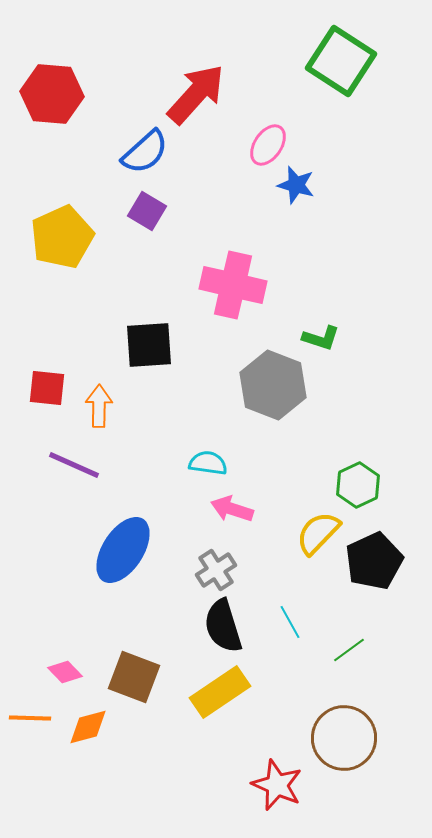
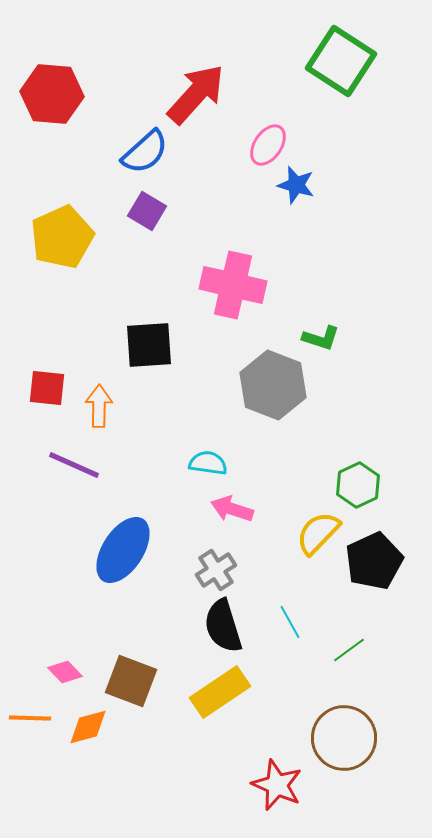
brown square: moved 3 px left, 4 px down
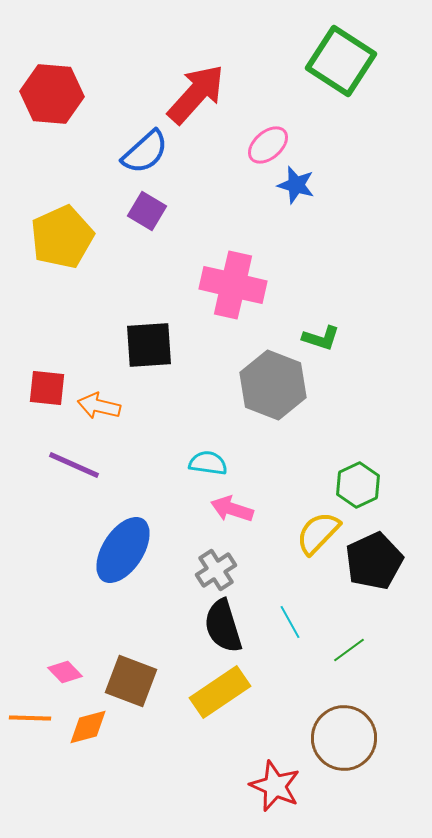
pink ellipse: rotated 15 degrees clockwise
orange arrow: rotated 78 degrees counterclockwise
red star: moved 2 px left, 1 px down
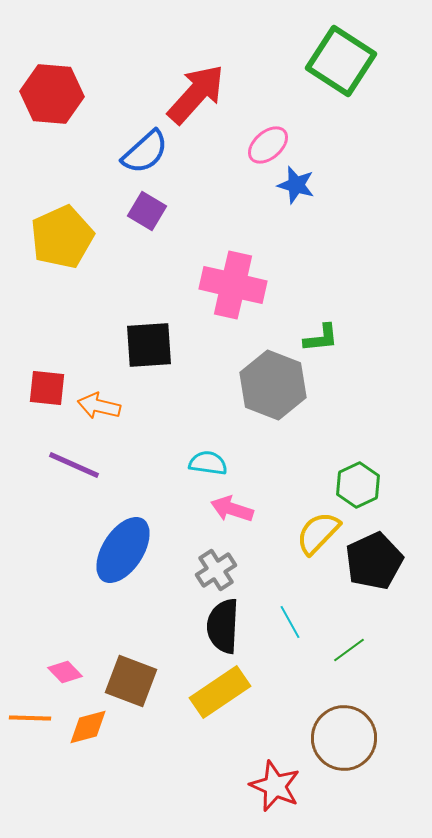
green L-shape: rotated 24 degrees counterclockwise
black semicircle: rotated 20 degrees clockwise
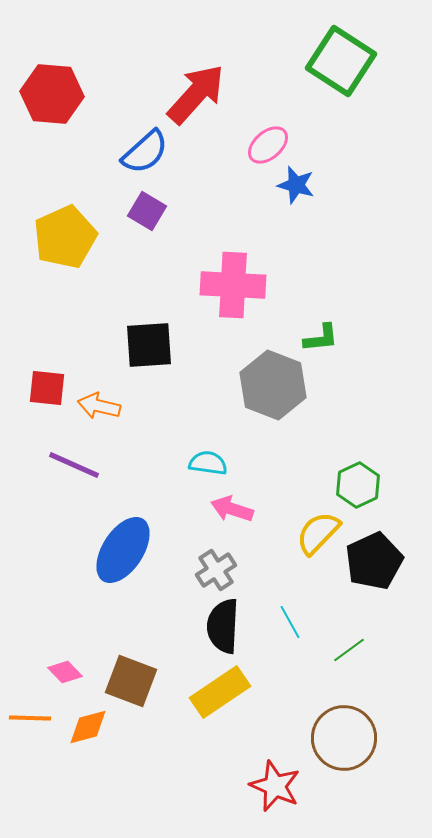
yellow pentagon: moved 3 px right
pink cross: rotated 10 degrees counterclockwise
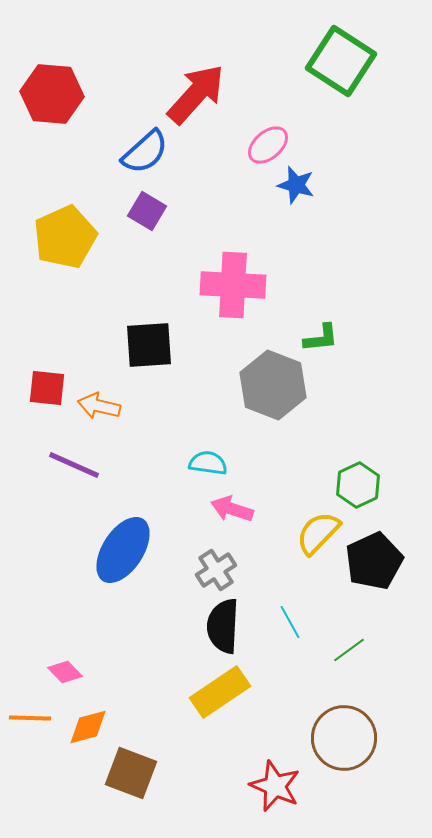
brown square: moved 92 px down
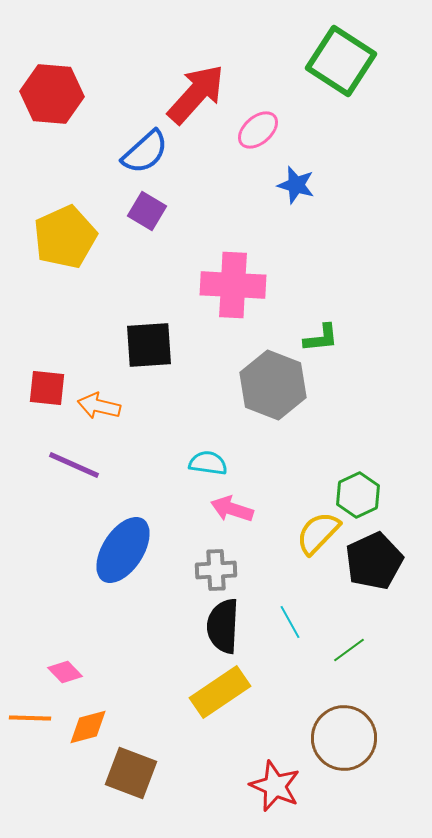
pink ellipse: moved 10 px left, 15 px up
green hexagon: moved 10 px down
gray cross: rotated 30 degrees clockwise
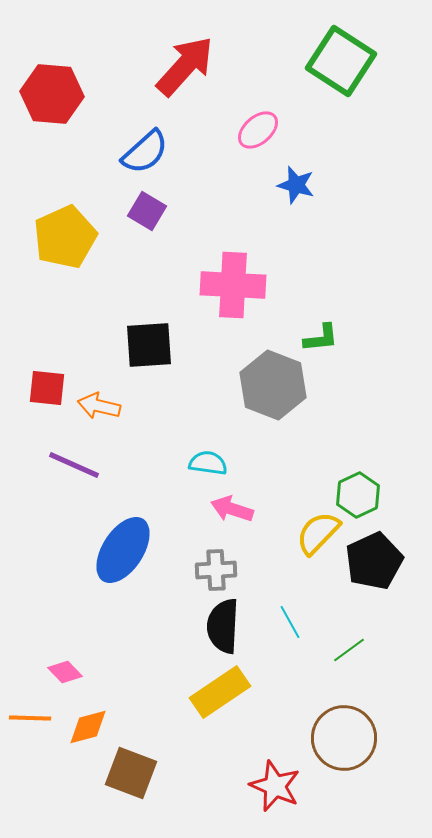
red arrow: moved 11 px left, 28 px up
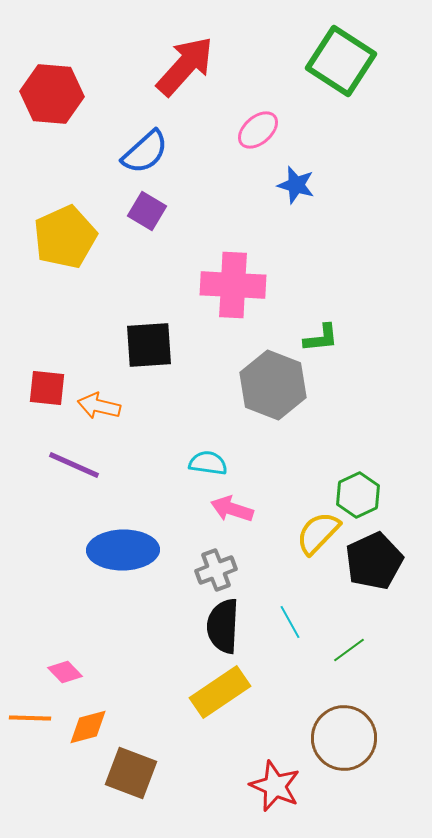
blue ellipse: rotated 56 degrees clockwise
gray cross: rotated 18 degrees counterclockwise
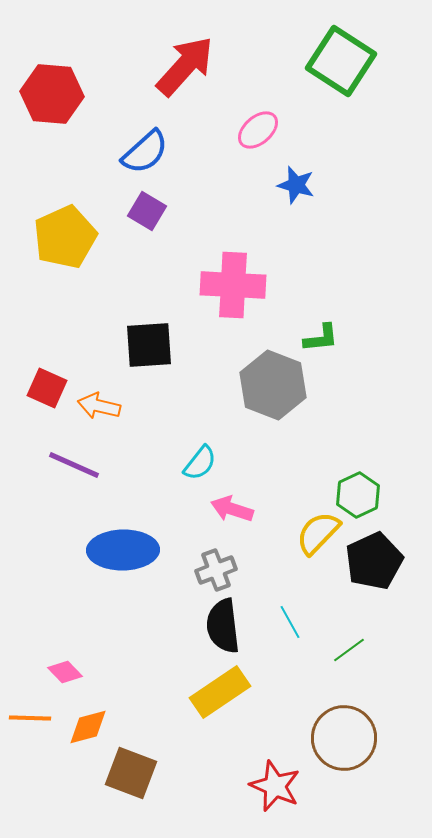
red square: rotated 18 degrees clockwise
cyan semicircle: moved 8 px left; rotated 120 degrees clockwise
black semicircle: rotated 10 degrees counterclockwise
